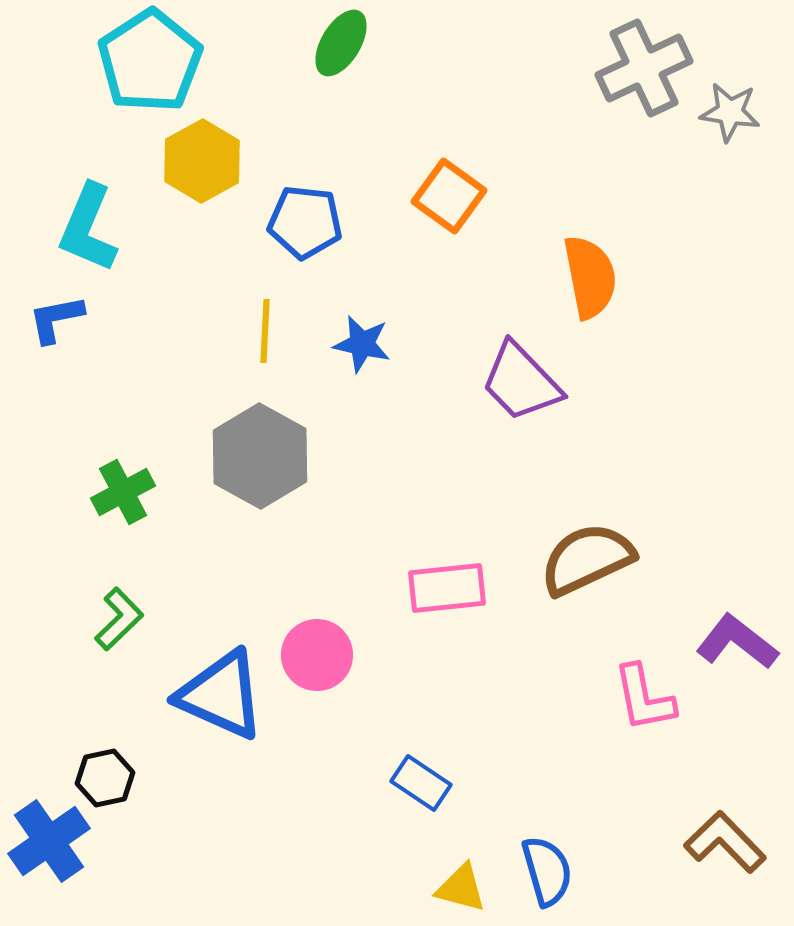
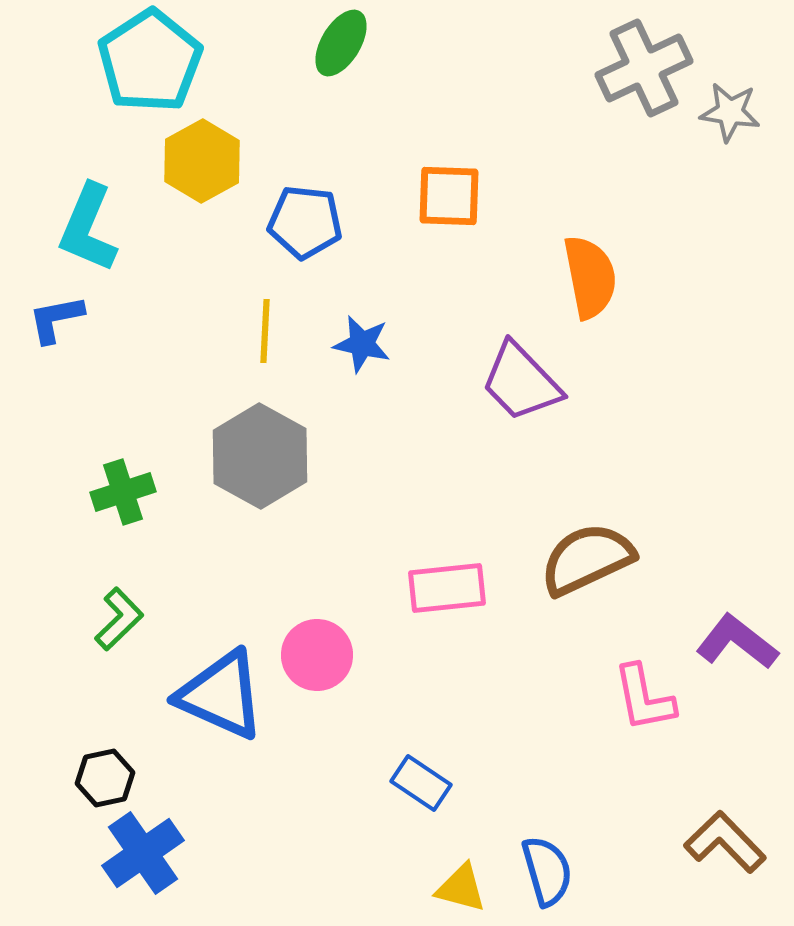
orange square: rotated 34 degrees counterclockwise
green cross: rotated 10 degrees clockwise
blue cross: moved 94 px right, 12 px down
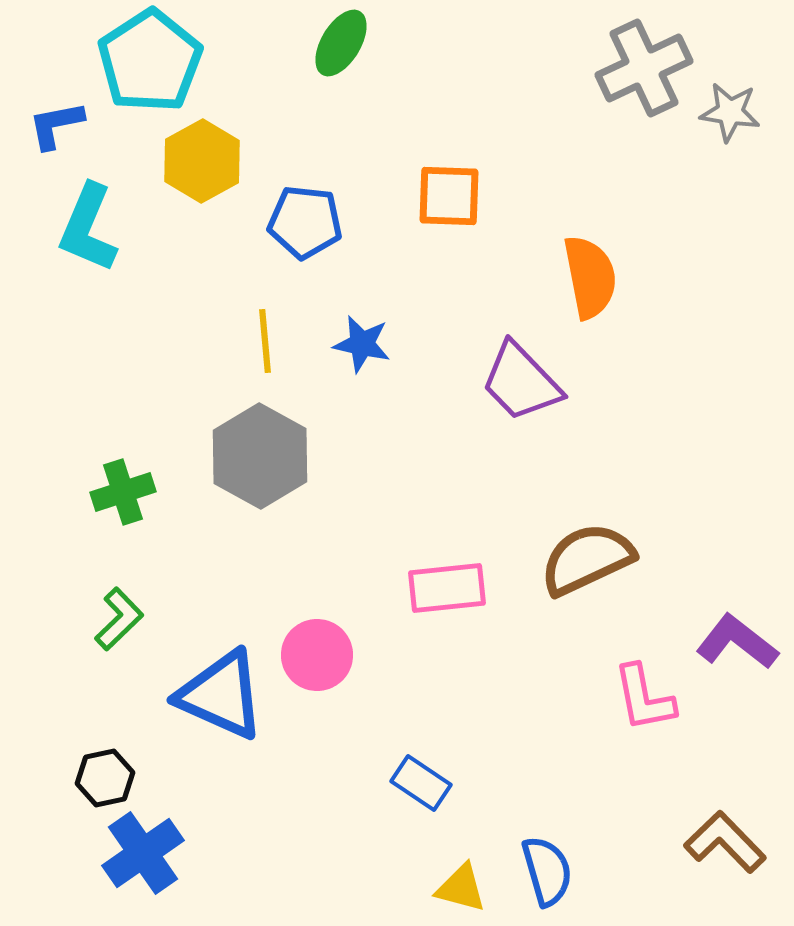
blue L-shape: moved 194 px up
yellow line: moved 10 px down; rotated 8 degrees counterclockwise
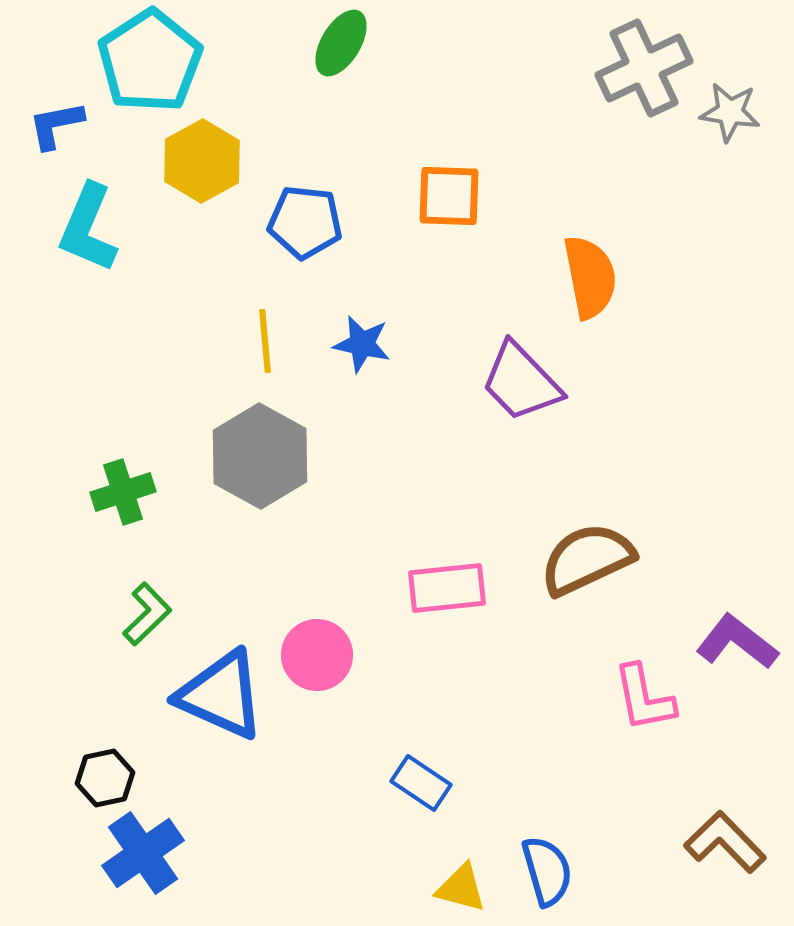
green L-shape: moved 28 px right, 5 px up
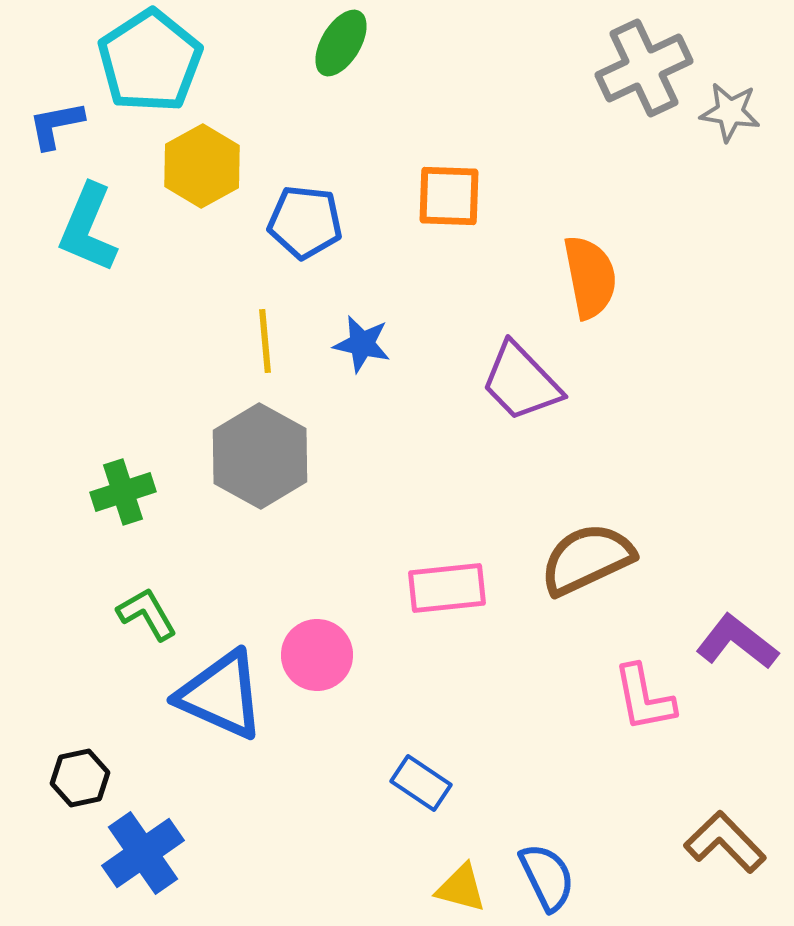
yellow hexagon: moved 5 px down
green L-shape: rotated 76 degrees counterclockwise
black hexagon: moved 25 px left
blue semicircle: moved 6 px down; rotated 10 degrees counterclockwise
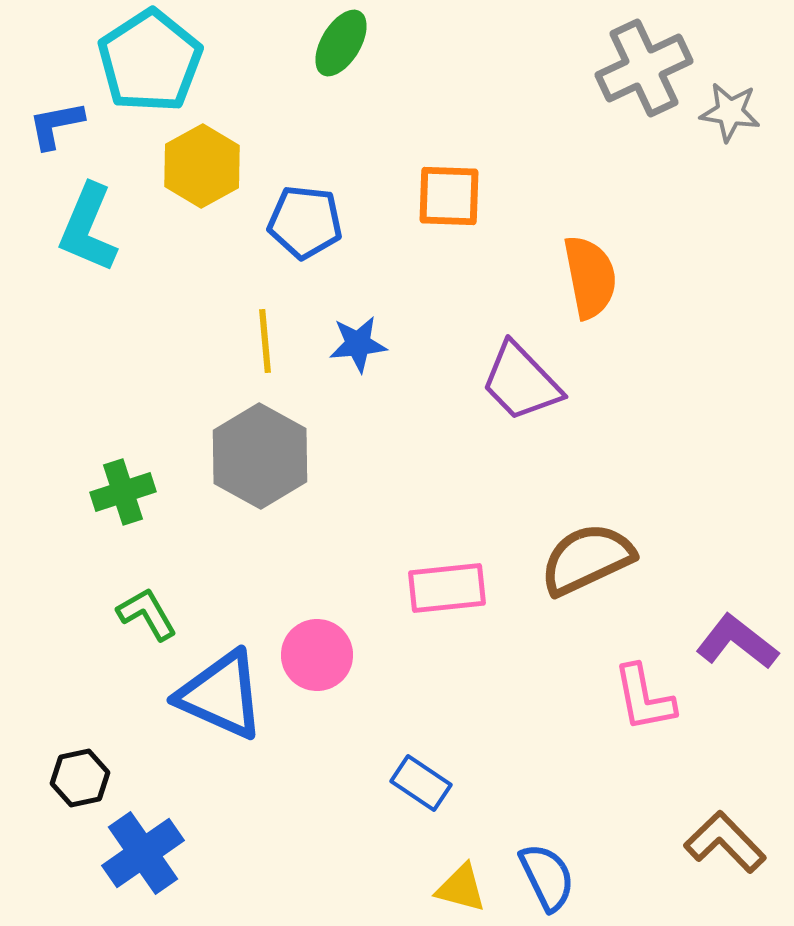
blue star: moved 4 px left; rotated 18 degrees counterclockwise
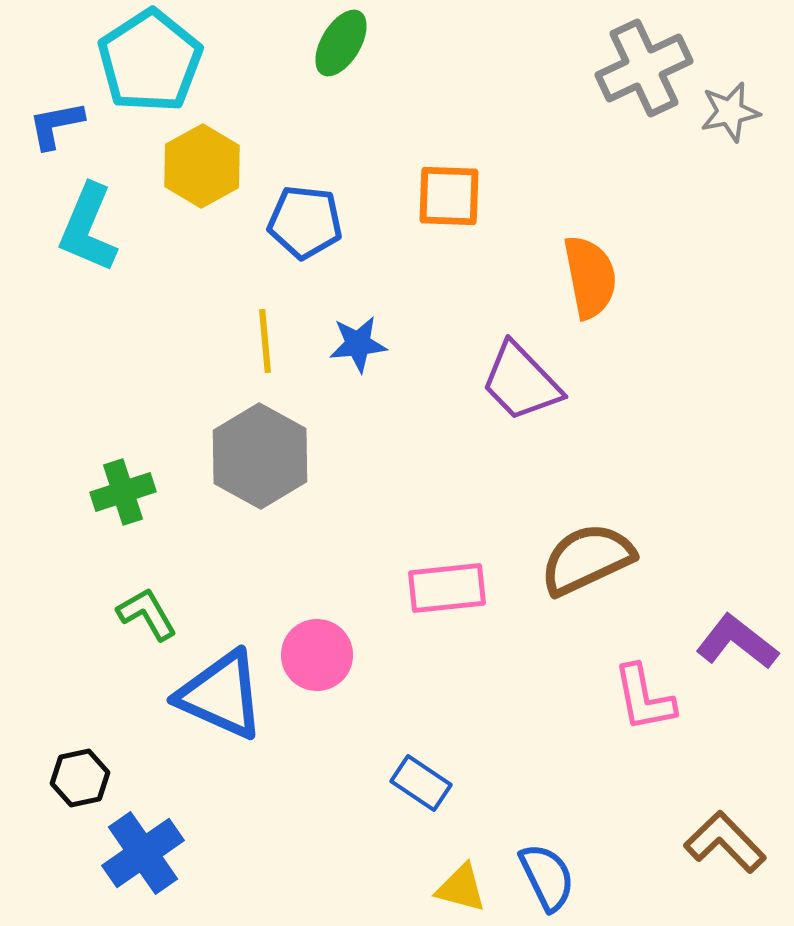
gray star: rotated 20 degrees counterclockwise
